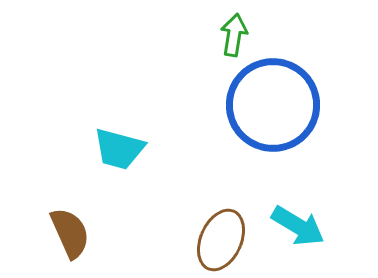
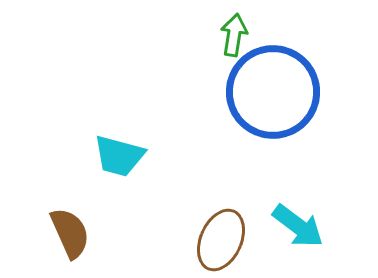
blue circle: moved 13 px up
cyan trapezoid: moved 7 px down
cyan arrow: rotated 6 degrees clockwise
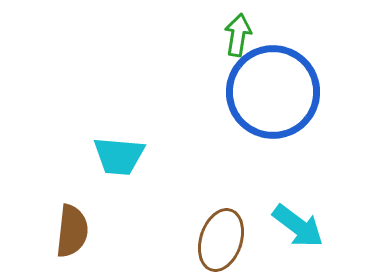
green arrow: moved 4 px right
cyan trapezoid: rotated 10 degrees counterclockwise
brown semicircle: moved 2 px right, 2 px up; rotated 30 degrees clockwise
brown ellipse: rotated 6 degrees counterclockwise
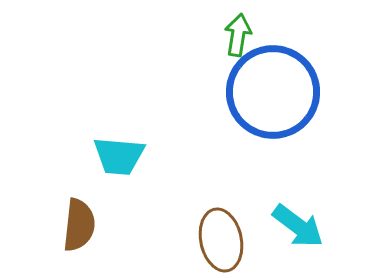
brown semicircle: moved 7 px right, 6 px up
brown ellipse: rotated 30 degrees counterclockwise
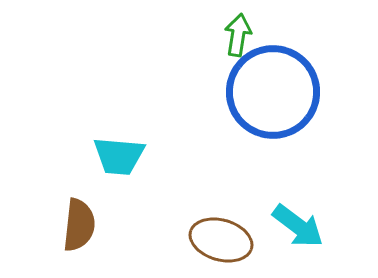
brown ellipse: rotated 62 degrees counterclockwise
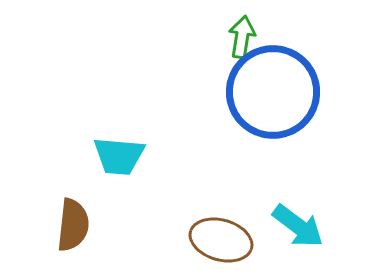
green arrow: moved 4 px right, 2 px down
brown semicircle: moved 6 px left
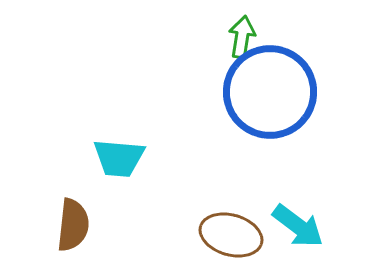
blue circle: moved 3 px left
cyan trapezoid: moved 2 px down
brown ellipse: moved 10 px right, 5 px up
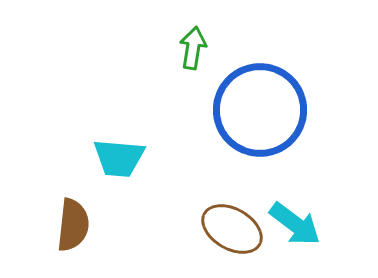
green arrow: moved 49 px left, 11 px down
blue circle: moved 10 px left, 18 px down
cyan arrow: moved 3 px left, 2 px up
brown ellipse: moved 1 px right, 6 px up; rotated 14 degrees clockwise
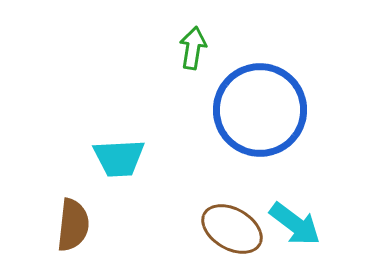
cyan trapezoid: rotated 8 degrees counterclockwise
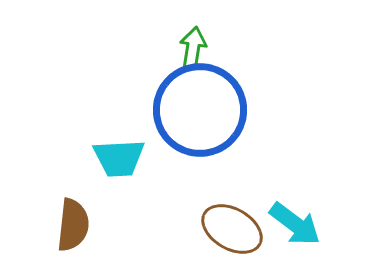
blue circle: moved 60 px left
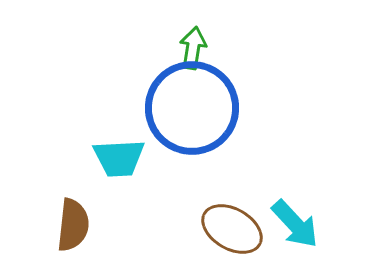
blue circle: moved 8 px left, 2 px up
cyan arrow: rotated 10 degrees clockwise
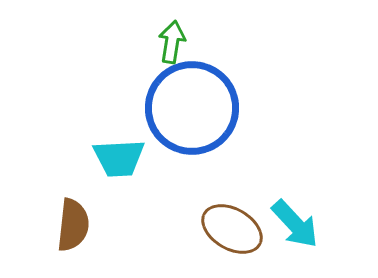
green arrow: moved 21 px left, 6 px up
